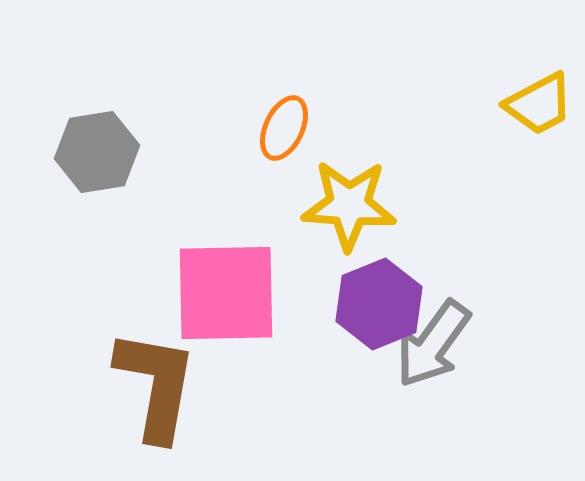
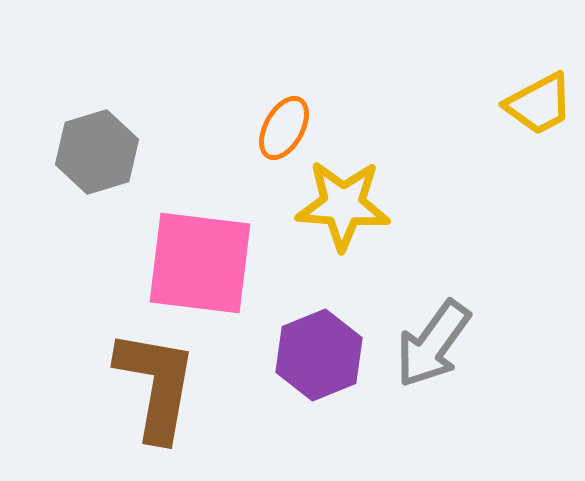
orange ellipse: rotated 4 degrees clockwise
gray hexagon: rotated 8 degrees counterclockwise
yellow star: moved 6 px left
pink square: moved 26 px left, 30 px up; rotated 8 degrees clockwise
purple hexagon: moved 60 px left, 51 px down
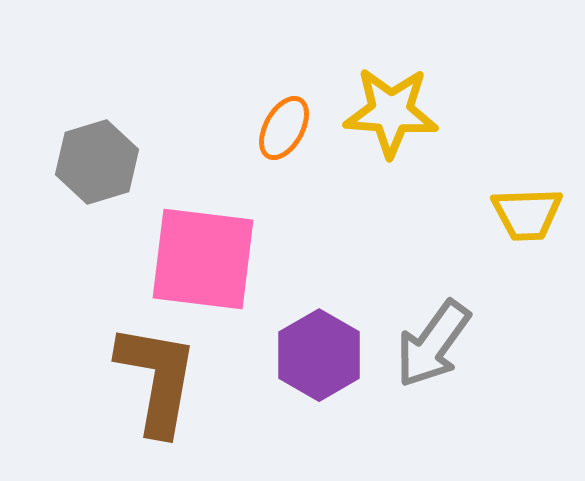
yellow trapezoid: moved 12 px left, 110 px down; rotated 26 degrees clockwise
gray hexagon: moved 10 px down
yellow star: moved 48 px right, 93 px up
pink square: moved 3 px right, 4 px up
purple hexagon: rotated 8 degrees counterclockwise
brown L-shape: moved 1 px right, 6 px up
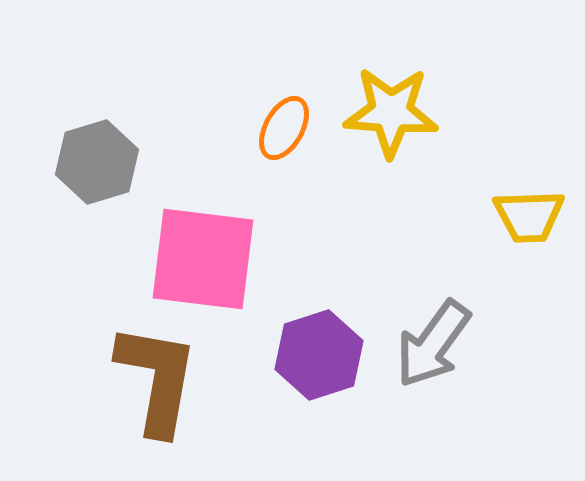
yellow trapezoid: moved 2 px right, 2 px down
purple hexagon: rotated 12 degrees clockwise
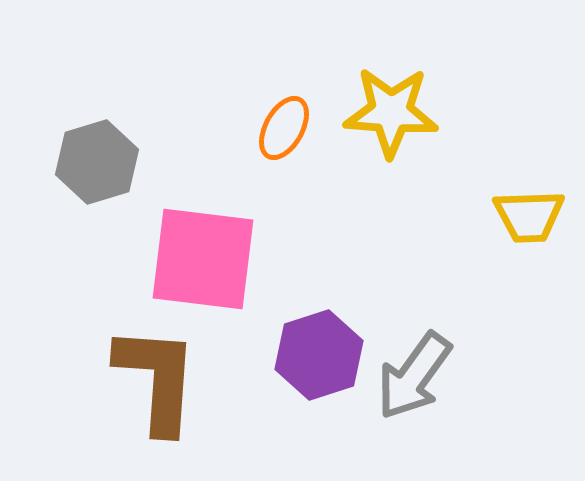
gray arrow: moved 19 px left, 32 px down
brown L-shape: rotated 6 degrees counterclockwise
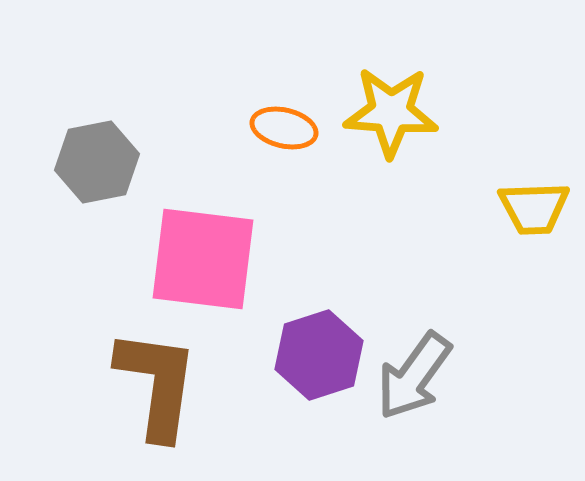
orange ellipse: rotated 74 degrees clockwise
gray hexagon: rotated 6 degrees clockwise
yellow trapezoid: moved 5 px right, 8 px up
brown L-shape: moved 5 px down; rotated 4 degrees clockwise
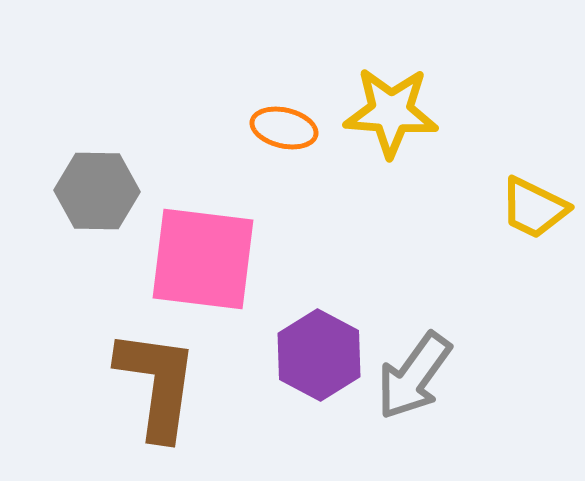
gray hexagon: moved 29 px down; rotated 12 degrees clockwise
yellow trapezoid: rotated 28 degrees clockwise
purple hexagon: rotated 14 degrees counterclockwise
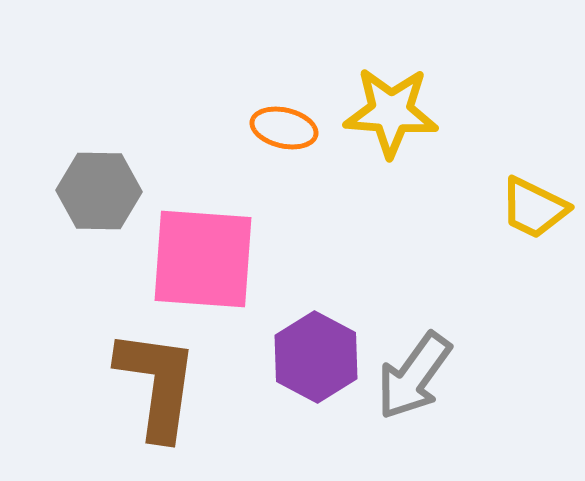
gray hexagon: moved 2 px right
pink square: rotated 3 degrees counterclockwise
purple hexagon: moved 3 px left, 2 px down
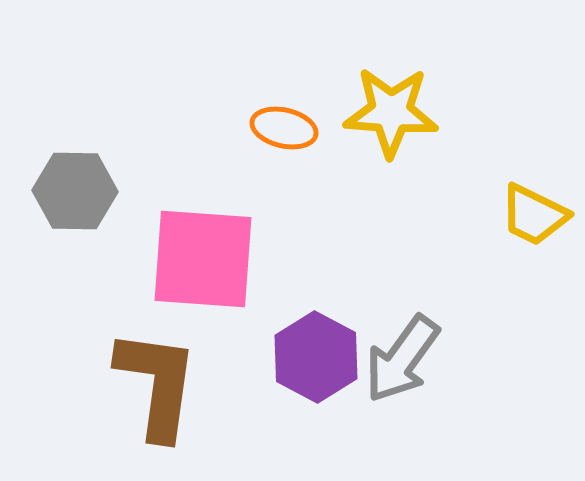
gray hexagon: moved 24 px left
yellow trapezoid: moved 7 px down
gray arrow: moved 12 px left, 17 px up
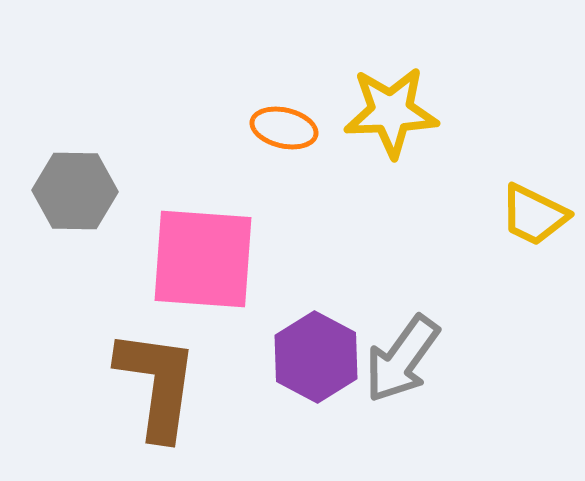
yellow star: rotated 6 degrees counterclockwise
